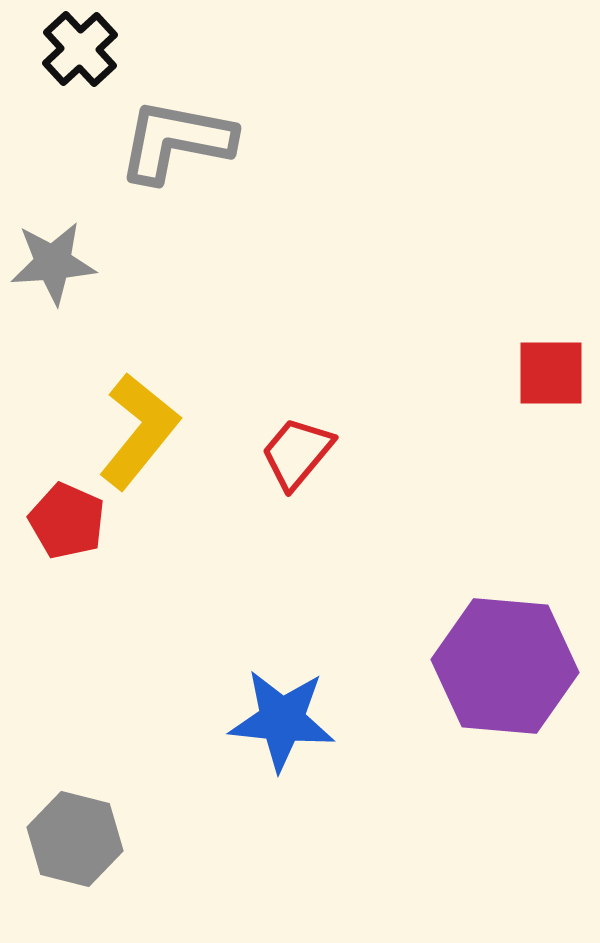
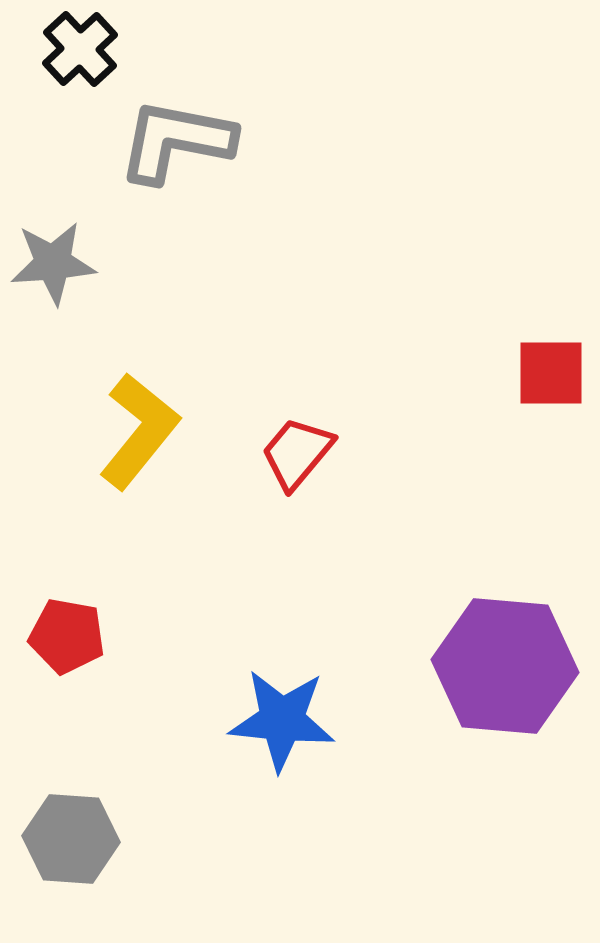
red pentagon: moved 115 px down; rotated 14 degrees counterclockwise
gray hexagon: moved 4 px left; rotated 10 degrees counterclockwise
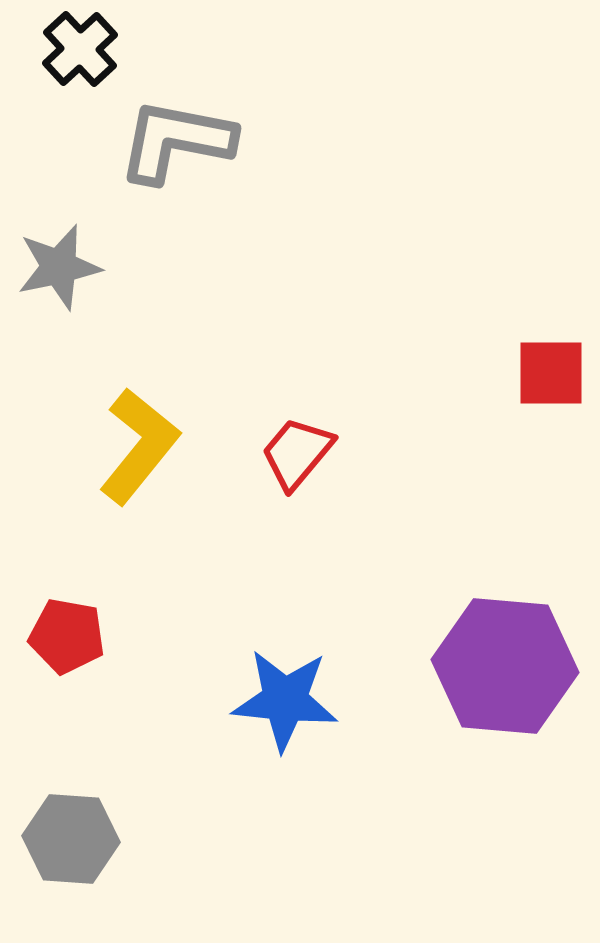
gray star: moved 6 px right, 4 px down; rotated 8 degrees counterclockwise
yellow L-shape: moved 15 px down
blue star: moved 3 px right, 20 px up
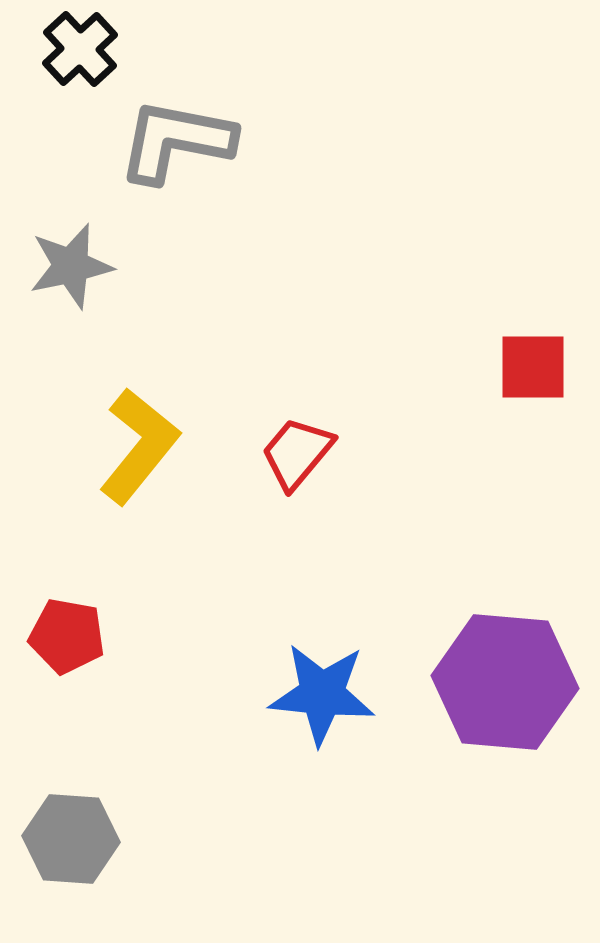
gray star: moved 12 px right, 1 px up
red square: moved 18 px left, 6 px up
purple hexagon: moved 16 px down
blue star: moved 37 px right, 6 px up
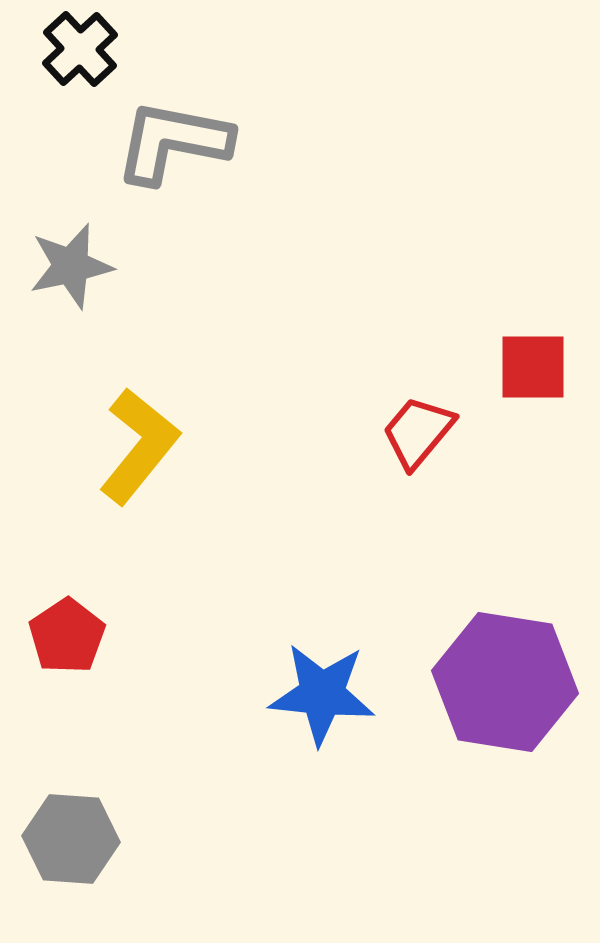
gray L-shape: moved 3 px left, 1 px down
red trapezoid: moved 121 px right, 21 px up
red pentagon: rotated 28 degrees clockwise
purple hexagon: rotated 4 degrees clockwise
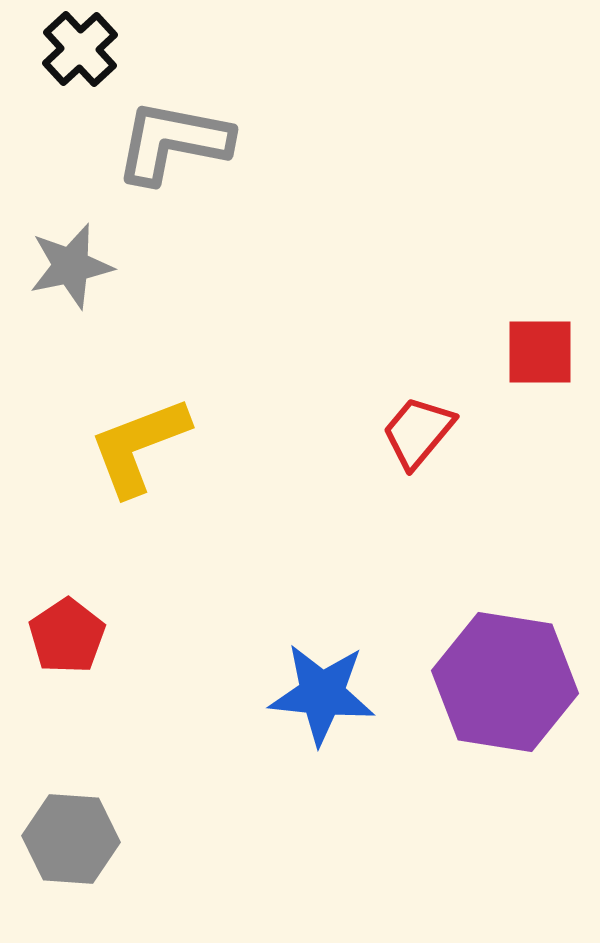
red square: moved 7 px right, 15 px up
yellow L-shape: rotated 150 degrees counterclockwise
